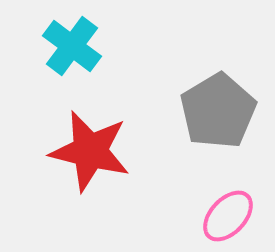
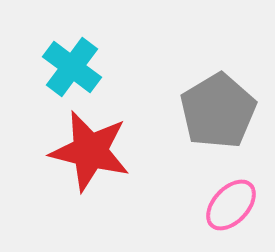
cyan cross: moved 21 px down
pink ellipse: moved 3 px right, 11 px up
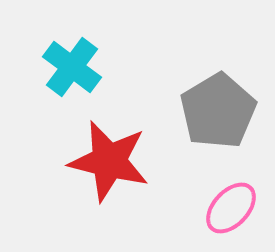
red star: moved 19 px right, 10 px down
pink ellipse: moved 3 px down
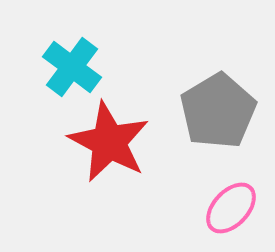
red star: moved 19 px up; rotated 14 degrees clockwise
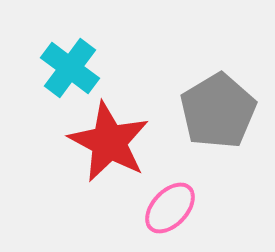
cyan cross: moved 2 px left, 1 px down
pink ellipse: moved 61 px left
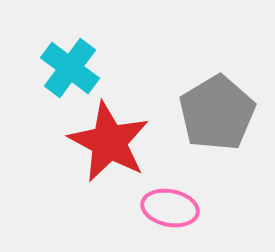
gray pentagon: moved 1 px left, 2 px down
pink ellipse: rotated 58 degrees clockwise
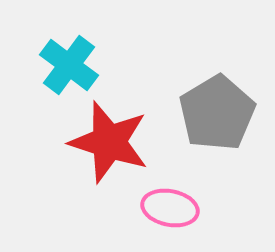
cyan cross: moved 1 px left, 3 px up
red star: rotated 10 degrees counterclockwise
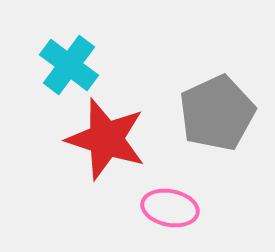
gray pentagon: rotated 6 degrees clockwise
red star: moved 3 px left, 3 px up
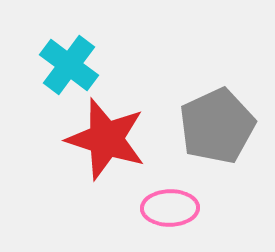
gray pentagon: moved 13 px down
pink ellipse: rotated 12 degrees counterclockwise
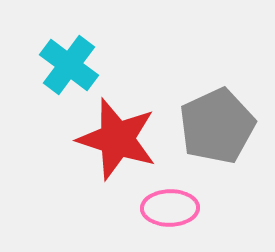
red star: moved 11 px right
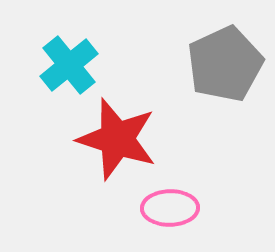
cyan cross: rotated 14 degrees clockwise
gray pentagon: moved 8 px right, 62 px up
